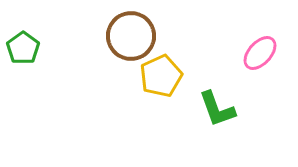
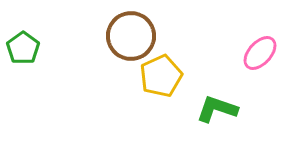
green L-shape: rotated 129 degrees clockwise
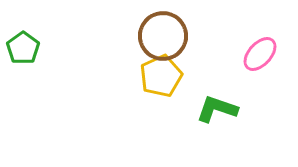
brown circle: moved 32 px right
pink ellipse: moved 1 px down
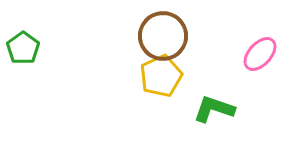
green L-shape: moved 3 px left
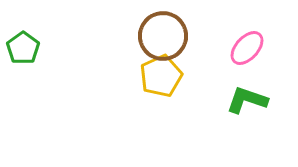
pink ellipse: moved 13 px left, 6 px up
green L-shape: moved 33 px right, 9 px up
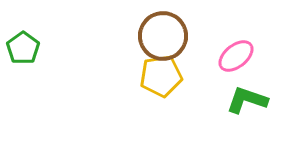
pink ellipse: moved 11 px left, 8 px down; rotated 9 degrees clockwise
yellow pentagon: rotated 15 degrees clockwise
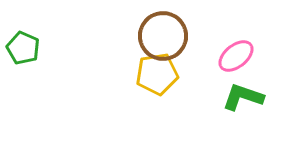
green pentagon: rotated 12 degrees counterclockwise
yellow pentagon: moved 4 px left, 2 px up
green L-shape: moved 4 px left, 3 px up
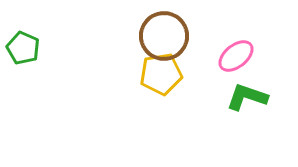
brown circle: moved 1 px right
yellow pentagon: moved 4 px right
green L-shape: moved 4 px right
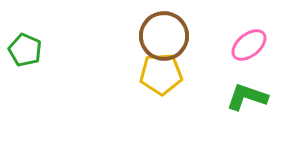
green pentagon: moved 2 px right, 2 px down
pink ellipse: moved 13 px right, 11 px up
yellow pentagon: rotated 6 degrees clockwise
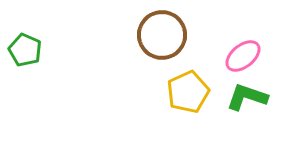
brown circle: moved 2 px left, 1 px up
pink ellipse: moved 6 px left, 11 px down
yellow pentagon: moved 27 px right, 18 px down; rotated 21 degrees counterclockwise
